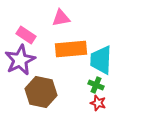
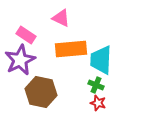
pink triangle: rotated 36 degrees clockwise
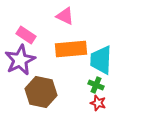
pink triangle: moved 4 px right, 2 px up
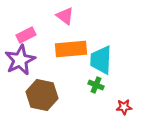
pink triangle: rotated 12 degrees clockwise
pink rectangle: rotated 60 degrees counterclockwise
brown hexagon: moved 1 px right, 3 px down
red star: moved 26 px right, 4 px down; rotated 21 degrees counterclockwise
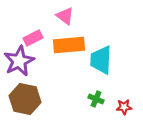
pink rectangle: moved 7 px right, 3 px down
orange rectangle: moved 2 px left, 4 px up
purple star: moved 1 px left, 1 px down
green cross: moved 14 px down
brown hexagon: moved 17 px left, 4 px down
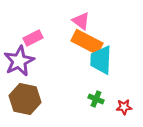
pink triangle: moved 16 px right, 5 px down
orange rectangle: moved 18 px right, 3 px up; rotated 32 degrees clockwise
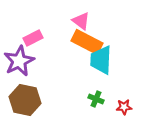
brown hexagon: moved 1 px down
